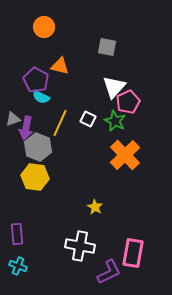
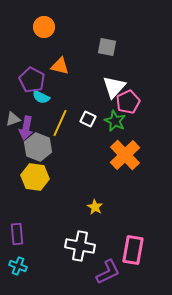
purple pentagon: moved 4 px left
pink rectangle: moved 3 px up
purple L-shape: moved 1 px left
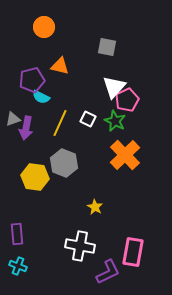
purple pentagon: rotated 30 degrees clockwise
pink pentagon: moved 1 px left, 2 px up
gray hexagon: moved 26 px right, 16 px down
pink rectangle: moved 2 px down
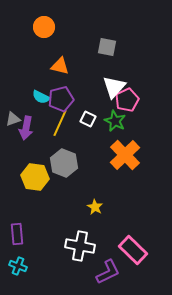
purple pentagon: moved 29 px right, 19 px down
pink rectangle: moved 2 px up; rotated 56 degrees counterclockwise
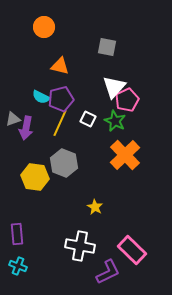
pink rectangle: moved 1 px left
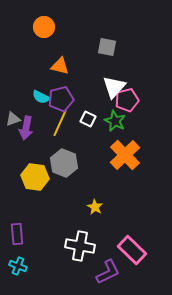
pink pentagon: rotated 10 degrees clockwise
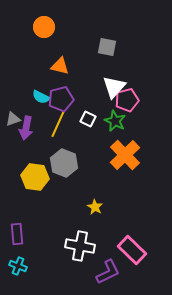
yellow line: moved 2 px left, 1 px down
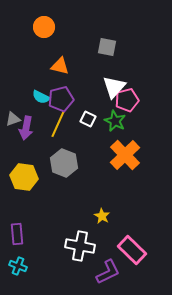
yellow hexagon: moved 11 px left
yellow star: moved 7 px right, 9 px down
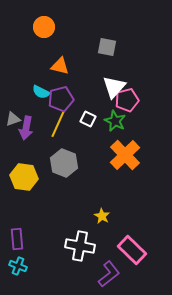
cyan semicircle: moved 5 px up
purple rectangle: moved 5 px down
purple L-shape: moved 1 px right, 2 px down; rotated 12 degrees counterclockwise
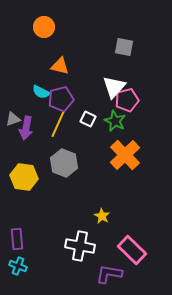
gray square: moved 17 px right
purple L-shape: rotated 132 degrees counterclockwise
